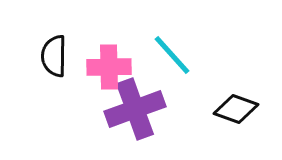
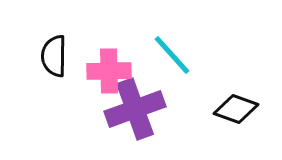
pink cross: moved 4 px down
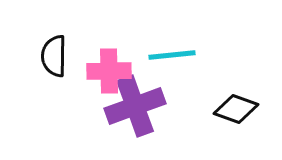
cyan line: rotated 54 degrees counterclockwise
purple cross: moved 3 px up
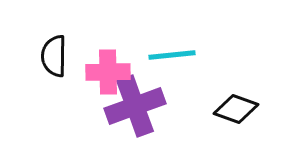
pink cross: moved 1 px left, 1 px down
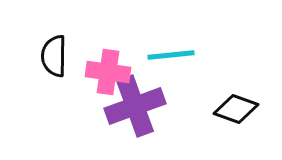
cyan line: moved 1 px left
pink cross: rotated 9 degrees clockwise
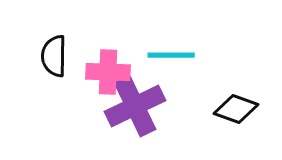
cyan line: rotated 6 degrees clockwise
pink cross: rotated 6 degrees counterclockwise
purple cross: rotated 6 degrees counterclockwise
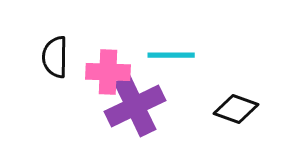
black semicircle: moved 1 px right, 1 px down
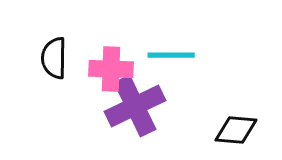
black semicircle: moved 1 px left, 1 px down
pink cross: moved 3 px right, 3 px up
black diamond: moved 21 px down; rotated 15 degrees counterclockwise
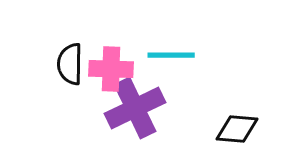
black semicircle: moved 16 px right, 6 px down
purple cross: moved 2 px down
black diamond: moved 1 px right, 1 px up
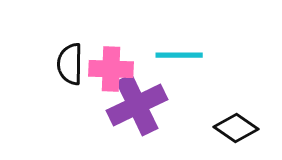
cyan line: moved 8 px right
purple cross: moved 2 px right, 3 px up
black diamond: moved 1 px left, 1 px up; rotated 30 degrees clockwise
